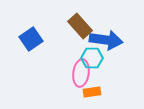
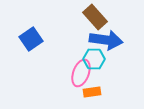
brown rectangle: moved 15 px right, 9 px up
cyan hexagon: moved 2 px right, 1 px down
pink ellipse: rotated 12 degrees clockwise
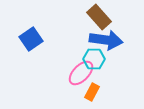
brown rectangle: moved 4 px right
pink ellipse: rotated 24 degrees clockwise
orange rectangle: rotated 54 degrees counterclockwise
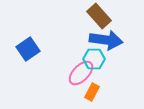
brown rectangle: moved 1 px up
blue square: moved 3 px left, 10 px down
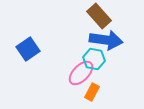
cyan hexagon: rotated 10 degrees clockwise
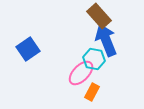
blue arrow: rotated 120 degrees counterclockwise
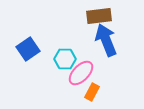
brown rectangle: rotated 55 degrees counterclockwise
cyan hexagon: moved 29 px left; rotated 10 degrees counterclockwise
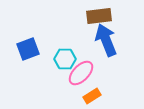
blue square: rotated 15 degrees clockwise
orange rectangle: moved 4 px down; rotated 30 degrees clockwise
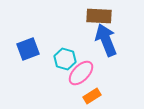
brown rectangle: rotated 10 degrees clockwise
cyan hexagon: rotated 15 degrees clockwise
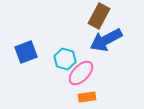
brown rectangle: rotated 65 degrees counterclockwise
blue arrow: rotated 96 degrees counterclockwise
blue square: moved 2 px left, 3 px down
orange rectangle: moved 5 px left, 1 px down; rotated 24 degrees clockwise
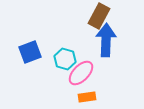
blue arrow: rotated 120 degrees clockwise
blue square: moved 4 px right
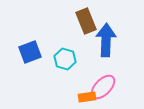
brown rectangle: moved 13 px left, 5 px down; rotated 50 degrees counterclockwise
pink ellipse: moved 22 px right, 14 px down
